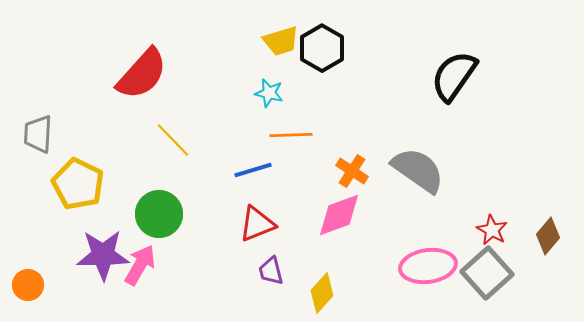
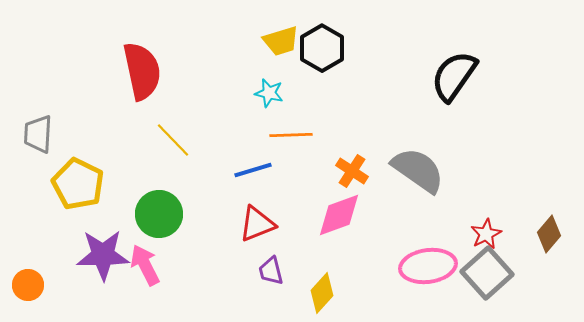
red semicircle: moved 3 px up; rotated 54 degrees counterclockwise
red star: moved 6 px left, 4 px down; rotated 16 degrees clockwise
brown diamond: moved 1 px right, 2 px up
pink arrow: moved 5 px right; rotated 57 degrees counterclockwise
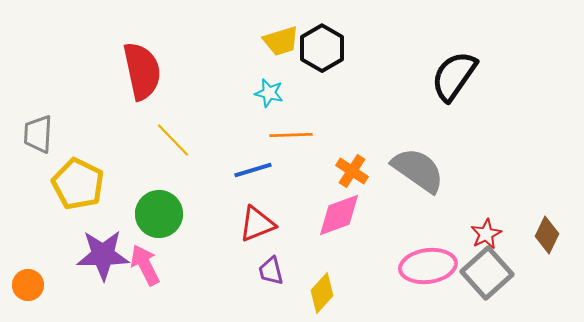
brown diamond: moved 2 px left, 1 px down; rotated 15 degrees counterclockwise
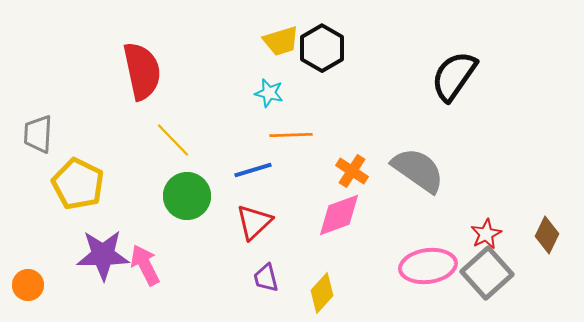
green circle: moved 28 px right, 18 px up
red triangle: moved 3 px left, 2 px up; rotated 21 degrees counterclockwise
purple trapezoid: moved 5 px left, 7 px down
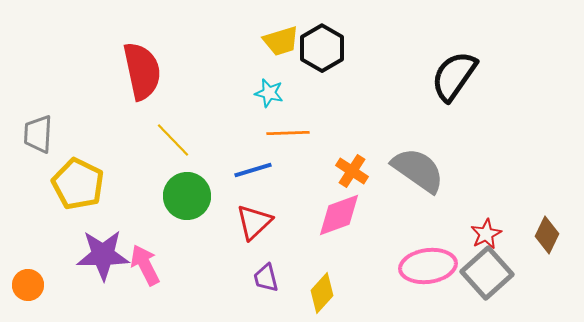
orange line: moved 3 px left, 2 px up
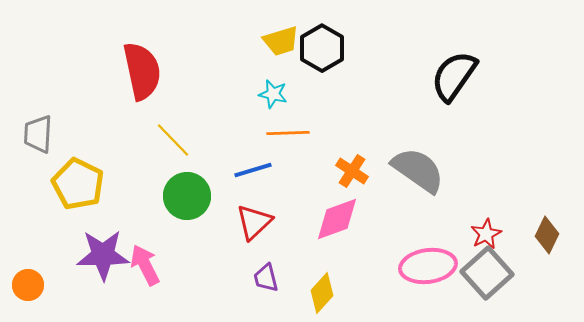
cyan star: moved 4 px right, 1 px down
pink diamond: moved 2 px left, 4 px down
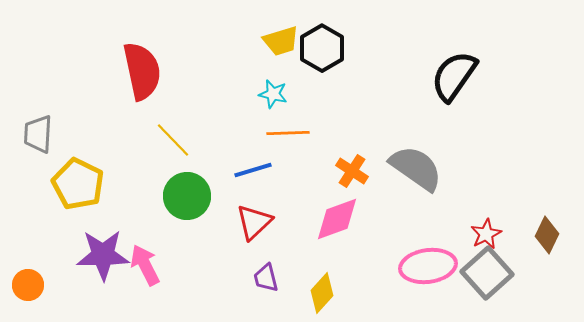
gray semicircle: moved 2 px left, 2 px up
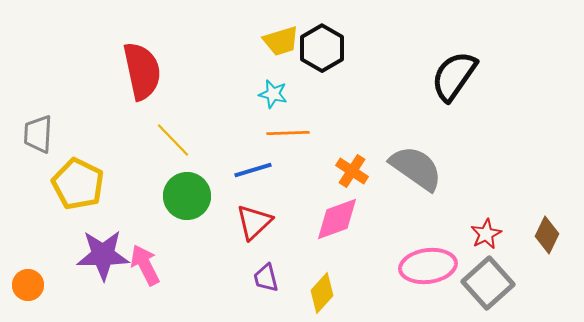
gray square: moved 1 px right, 10 px down
